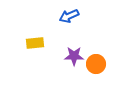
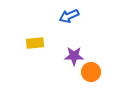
orange circle: moved 5 px left, 8 px down
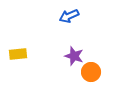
yellow rectangle: moved 17 px left, 11 px down
purple star: rotated 18 degrees clockwise
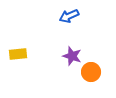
purple star: moved 2 px left
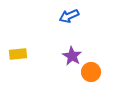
purple star: rotated 12 degrees clockwise
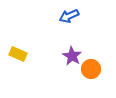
yellow rectangle: rotated 30 degrees clockwise
orange circle: moved 3 px up
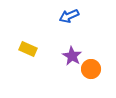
yellow rectangle: moved 10 px right, 5 px up
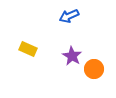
orange circle: moved 3 px right
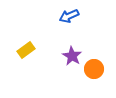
yellow rectangle: moved 2 px left, 1 px down; rotated 60 degrees counterclockwise
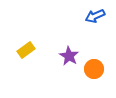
blue arrow: moved 26 px right
purple star: moved 3 px left
